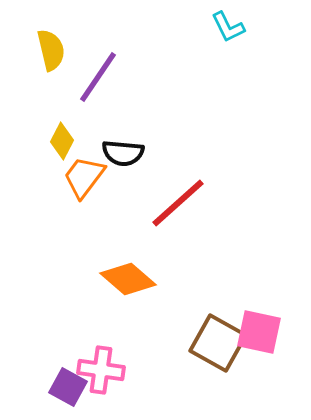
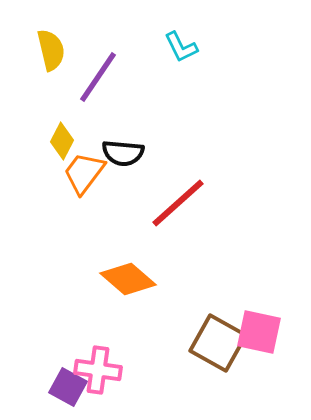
cyan L-shape: moved 47 px left, 20 px down
orange trapezoid: moved 4 px up
pink cross: moved 3 px left
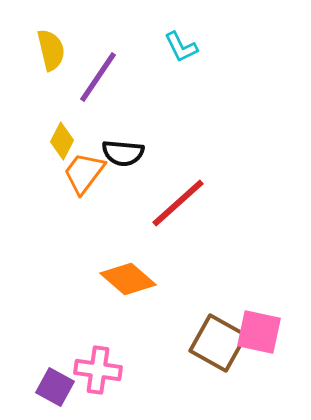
purple square: moved 13 px left
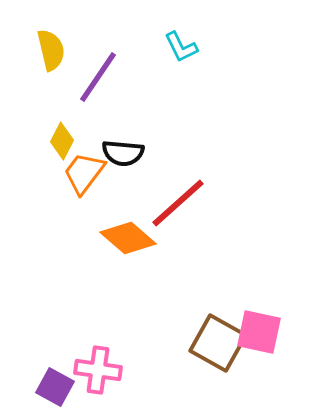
orange diamond: moved 41 px up
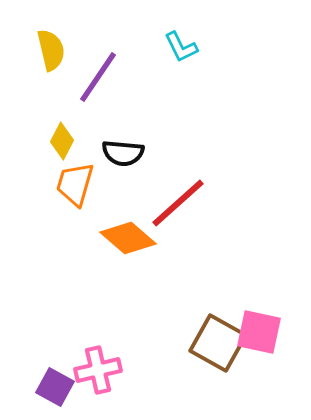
orange trapezoid: moved 9 px left, 11 px down; rotated 21 degrees counterclockwise
pink cross: rotated 21 degrees counterclockwise
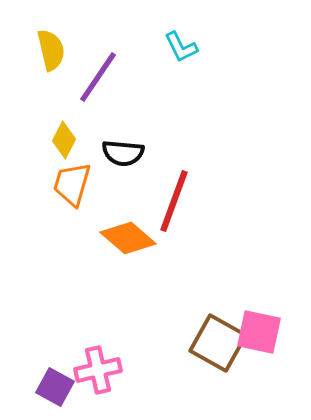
yellow diamond: moved 2 px right, 1 px up
orange trapezoid: moved 3 px left
red line: moved 4 px left, 2 px up; rotated 28 degrees counterclockwise
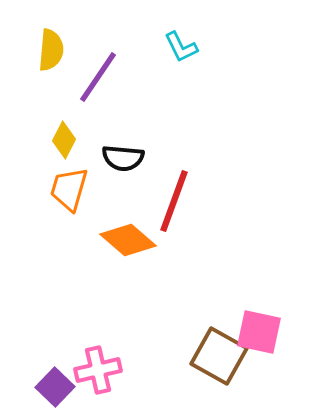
yellow semicircle: rotated 18 degrees clockwise
black semicircle: moved 5 px down
orange trapezoid: moved 3 px left, 5 px down
orange diamond: moved 2 px down
brown square: moved 1 px right, 13 px down
purple square: rotated 15 degrees clockwise
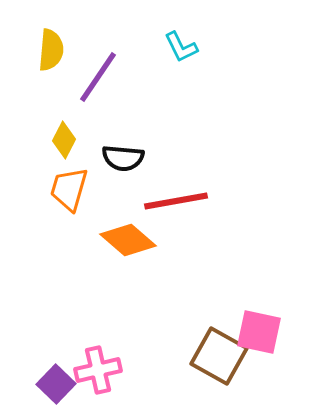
red line: moved 2 px right; rotated 60 degrees clockwise
purple square: moved 1 px right, 3 px up
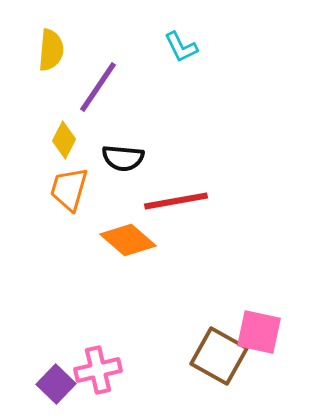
purple line: moved 10 px down
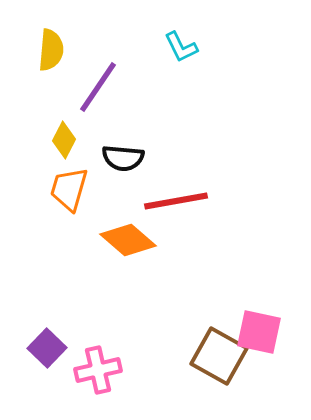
purple square: moved 9 px left, 36 px up
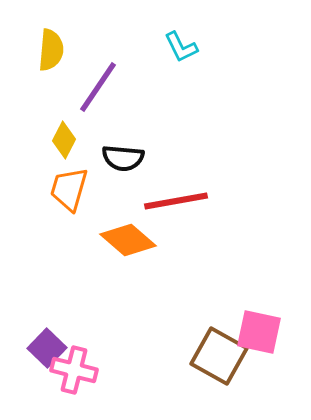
pink cross: moved 24 px left; rotated 27 degrees clockwise
